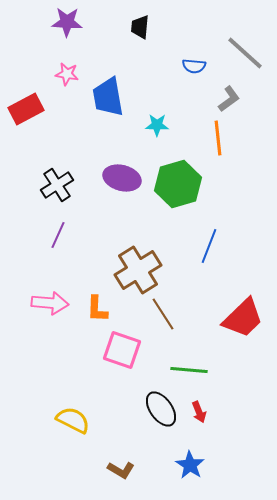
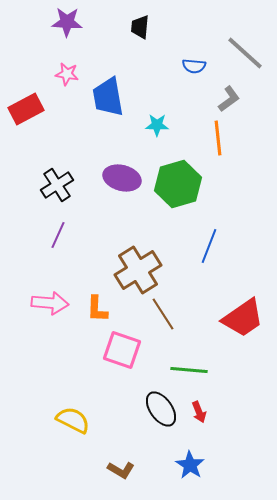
red trapezoid: rotated 9 degrees clockwise
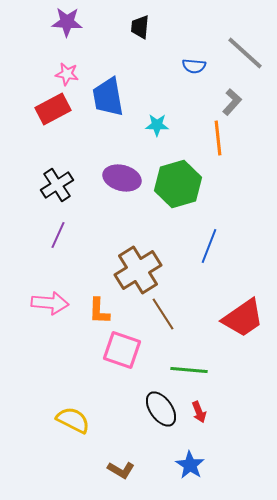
gray L-shape: moved 3 px right, 3 px down; rotated 12 degrees counterclockwise
red rectangle: moved 27 px right
orange L-shape: moved 2 px right, 2 px down
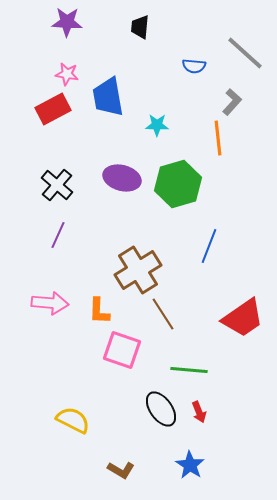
black cross: rotated 16 degrees counterclockwise
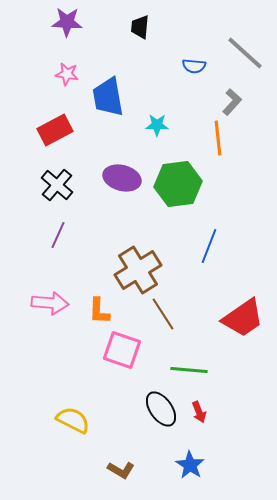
red rectangle: moved 2 px right, 21 px down
green hexagon: rotated 9 degrees clockwise
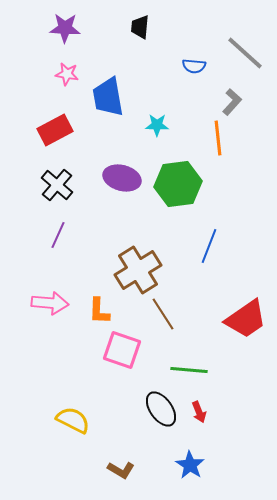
purple star: moved 2 px left, 6 px down
red trapezoid: moved 3 px right, 1 px down
